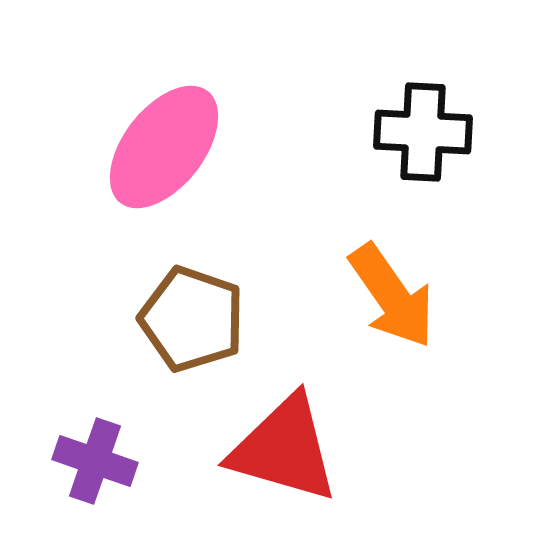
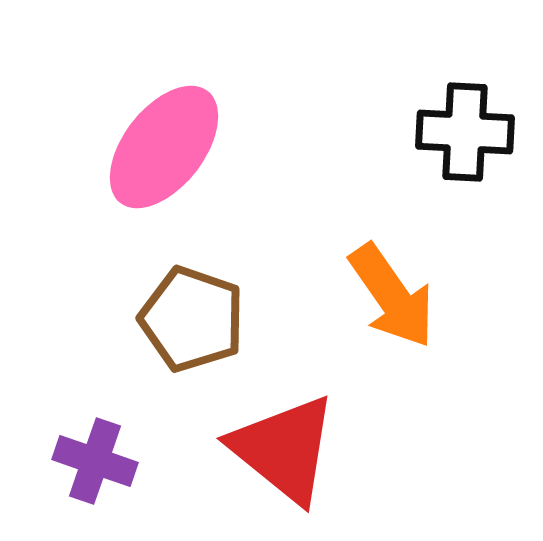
black cross: moved 42 px right
red triangle: rotated 23 degrees clockwise
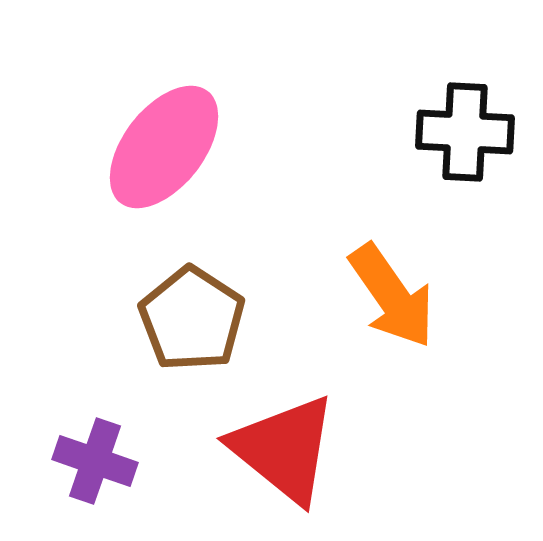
brown pentagon: rotated 14 degrees clockwise
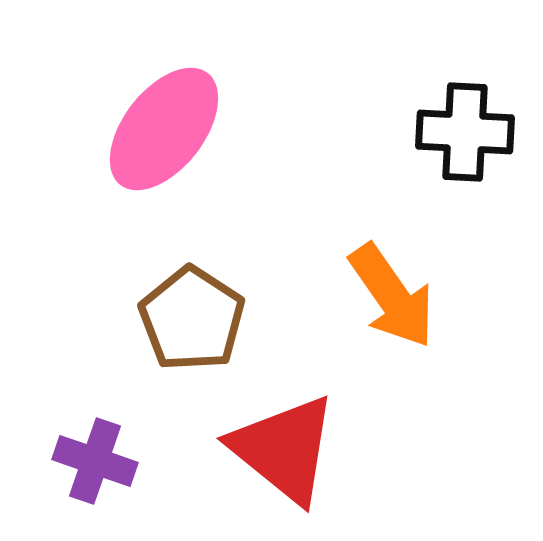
pink ellipse: moved 18 px up
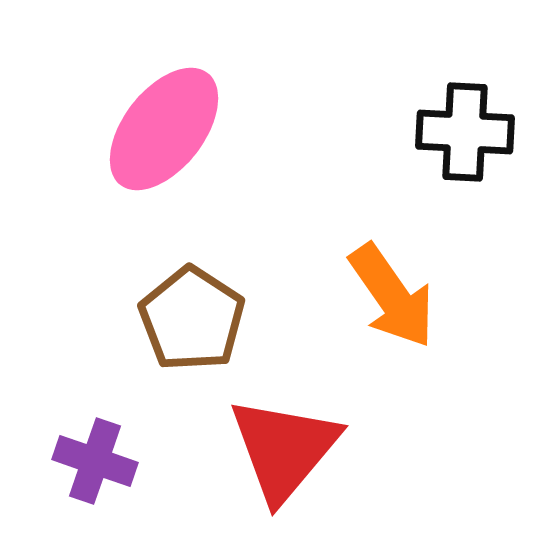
red triangle: rotated 31 degrees clockwise
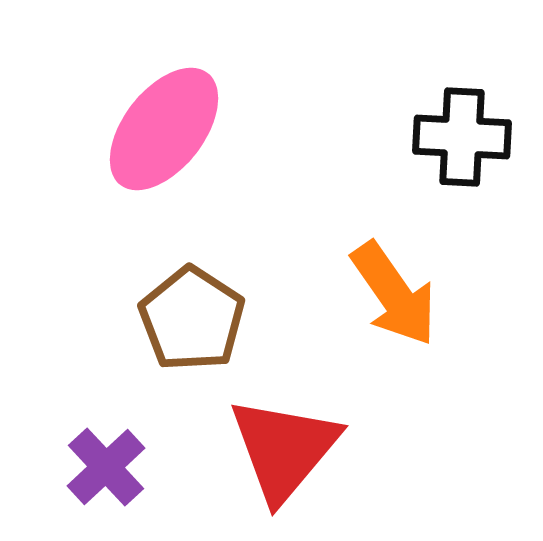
black cross: moved 3 px left, 5 px down
orange arrow: moved 2 px right, 2 px up
purple cross: moved 11 px right, 6 px down; rotated 28 degrees clockwise
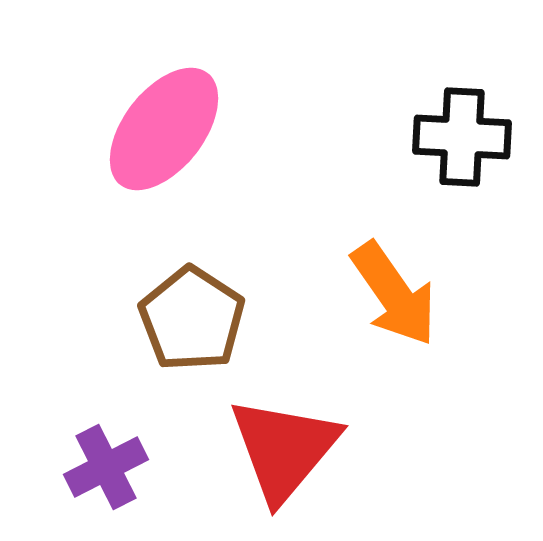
purple cross: rotated 16 degrees clockwise
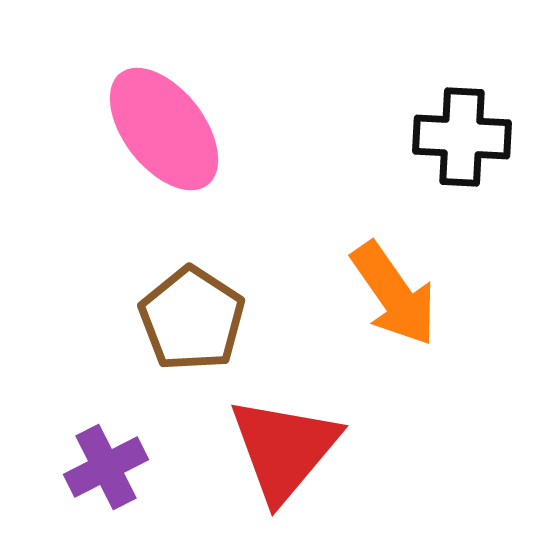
pink ellipse: rotated 76 degrees counterclockwise
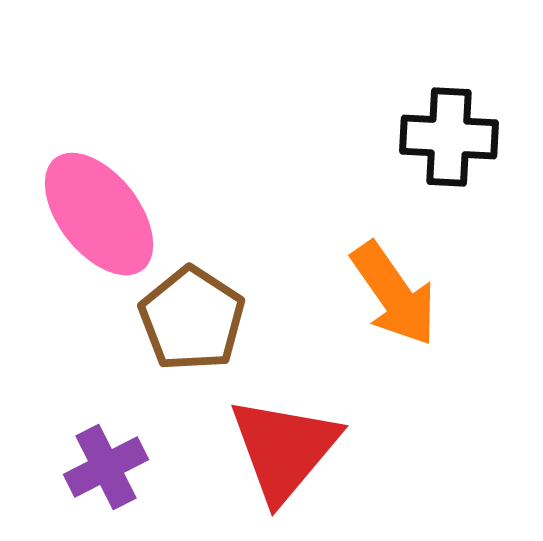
pink ellipse: moved 65 px left, 85 px down
black cross: moved 13 px left
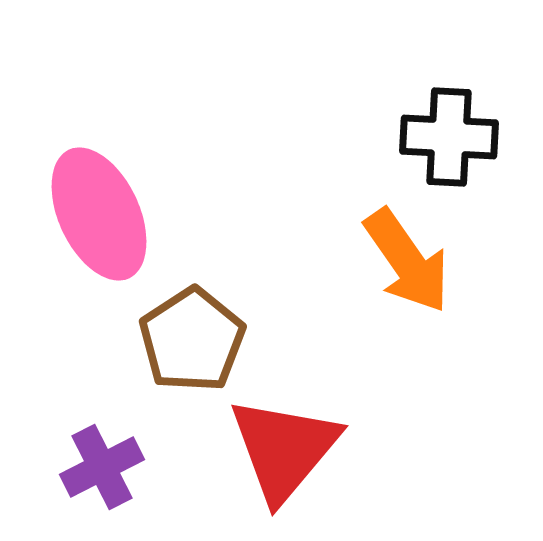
pink ellipse: rotated 13 degrees clockwise
orange arrow: moved 13 px right, 33 px up
brown pentagon: moved 21 px down; rotated 6 degrees clockwise
purple cross: moved 4 px left
